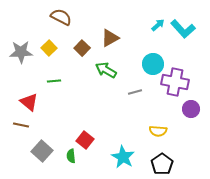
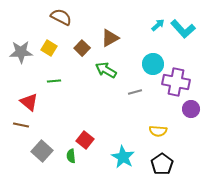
yellow square: rotated 14 degrees counterclockwise
purple cross: moved 1 px right
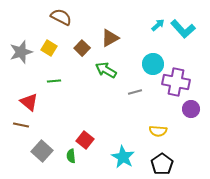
gray star: rotated 15 degrees counterclockwise
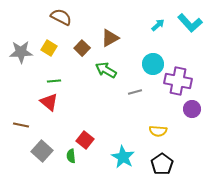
cyan L-shape: moved 7 px right, 6 px up
gray star: rotated 15 degrees clockwise
purple cross: moved 2 px right, 1 px up
red triangle: moved 20 px right
purple circle: moved 1 px right
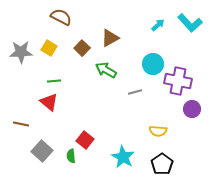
brown line: moved 1 px up
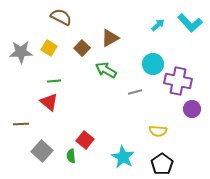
brown line: rotated 14 degrees counterclockwise
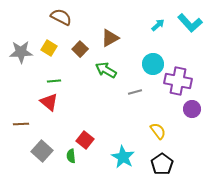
brown square: moved 2 px left, 1 px down
yellow semicircle: rotated 132 degrees counterclockwise
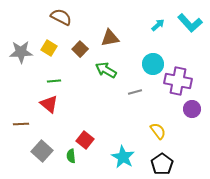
brown triangle: rotated 18 degrees clockwise
red triangle: moved 2 px down
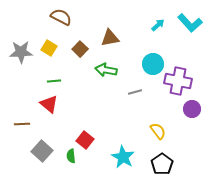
green arrow: rotated 20 degrees counterclockwise
brown line: moved 1 px right
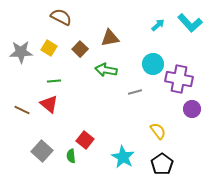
purple cross: moved 1 px right, 2 px up
brown line: moved 14 px up; rotated 28 degrees clockwise
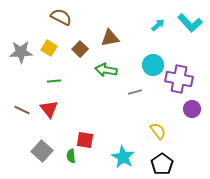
cyan circle: moved 1 px down
red triangle: moved 5 px down; rotated 12 degrees clockwise
red square: rotated 30 degrees counterclockwise
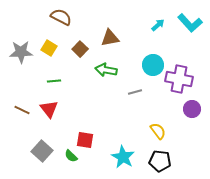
green semicircle: rotated 40 degrees counterclockwise
black pentagon: moved 2 px left, 3 px up; rotated 30 degrees counterclockwise
